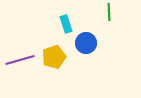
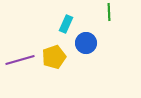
cyan rectangle: rotated 42 degrees clockwise
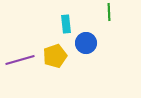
cyan rectangle: rotated 30 degrees counterclockwise
yellow pentagon: moved 1 px right, 1 px up
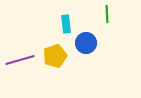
green line: moved 2 px left, 2 px down
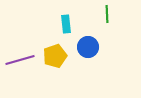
blue circle: moved 2 px right, 4 px down
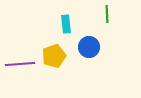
blue circle: moved 1 px right
yellow pentagon: moved 1 px left
purple line: moved 4 px down; rotated 12 degrees clockwise
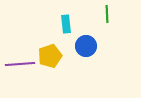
blue circle: moved 3 px left, 1 px up
yellow pentagon: moved 4 px left
